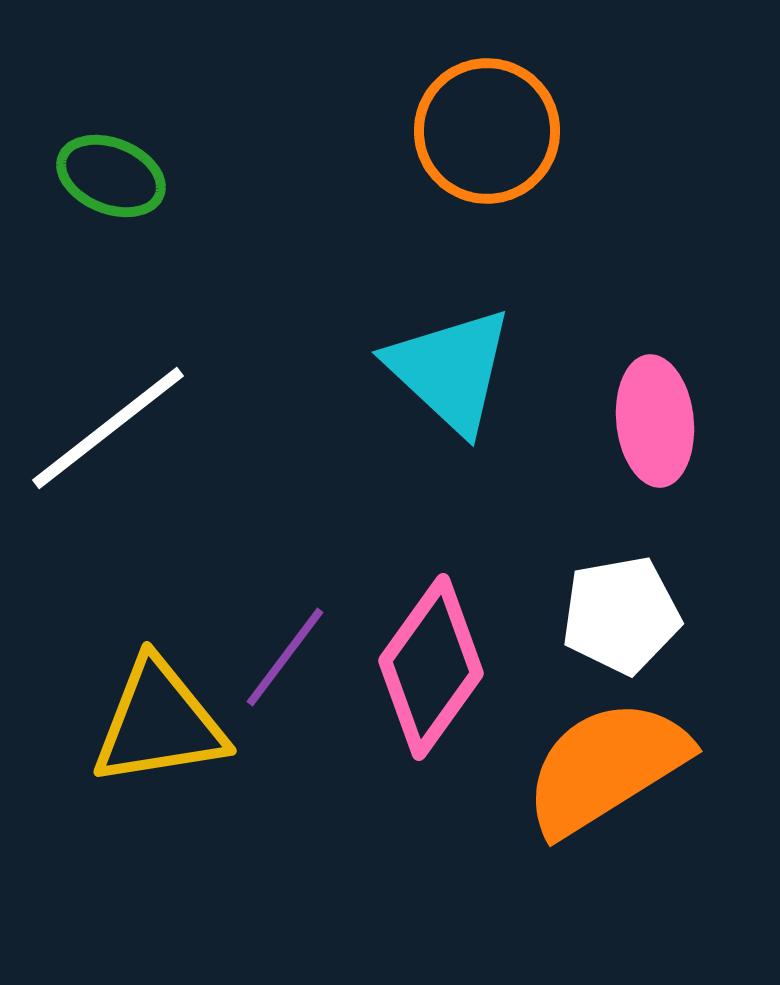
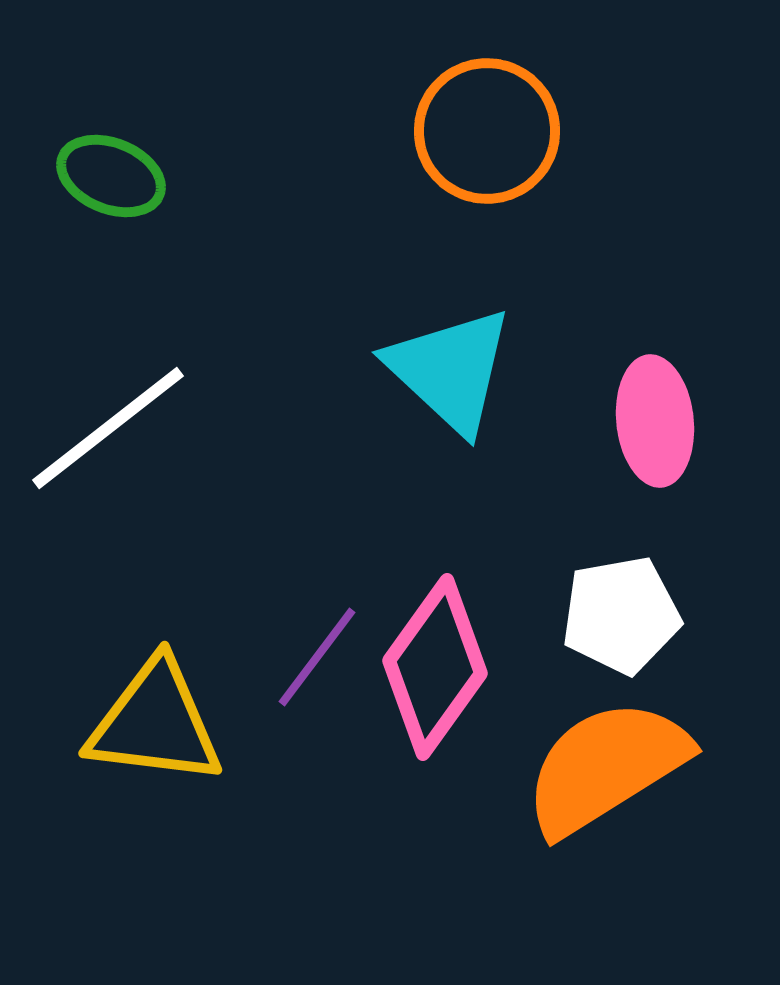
purple line: moved 32 px right
pink diamond: moved 4 px right
yellow triangle: moved 4 px left; rotated 16 degrees clockwise
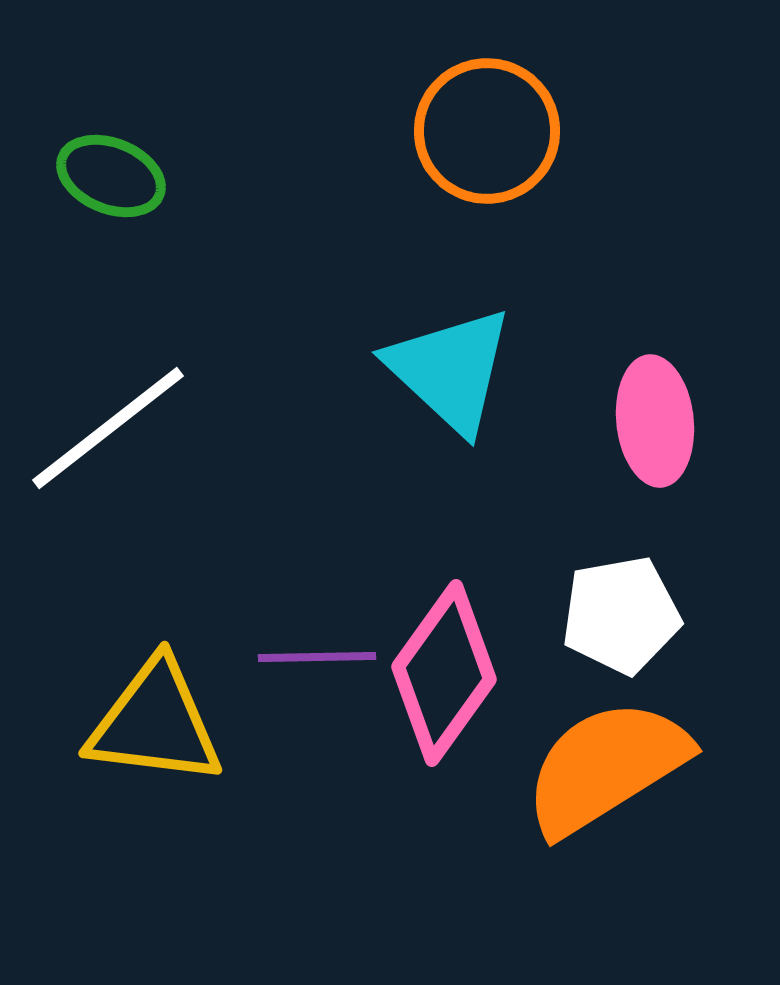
purple line: rotated 52 degrees clockwise
pink diamond: moved 9 px right, 6 px down
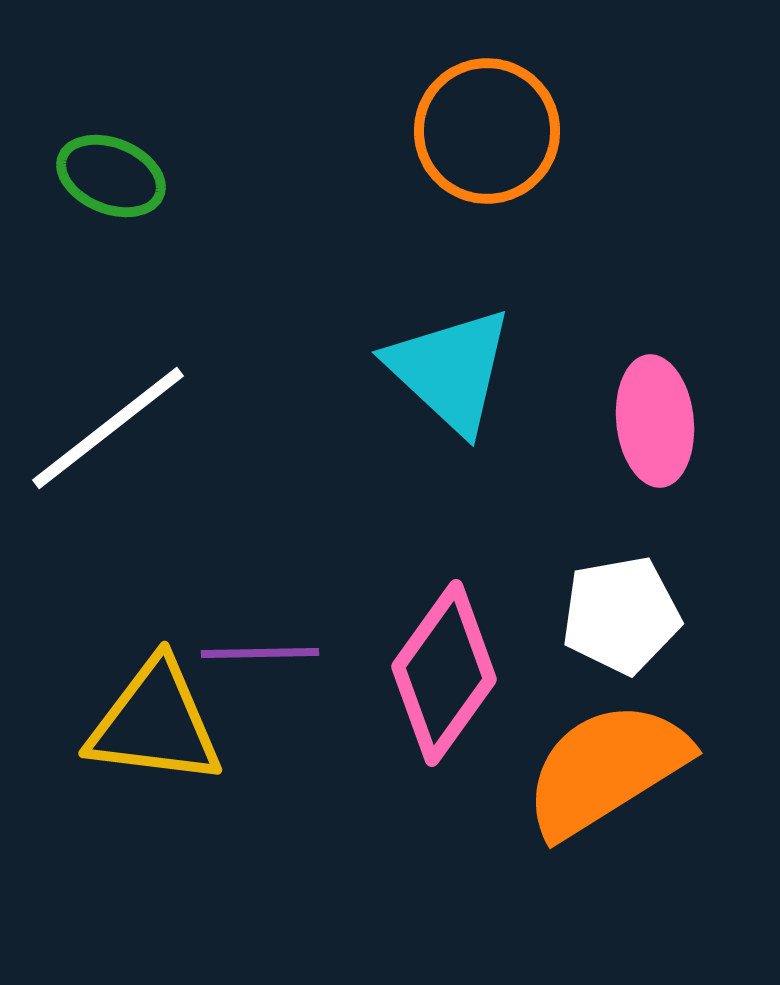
purple line: moved 57 px left, 4 px up
orange semicircle: moved 2 px down
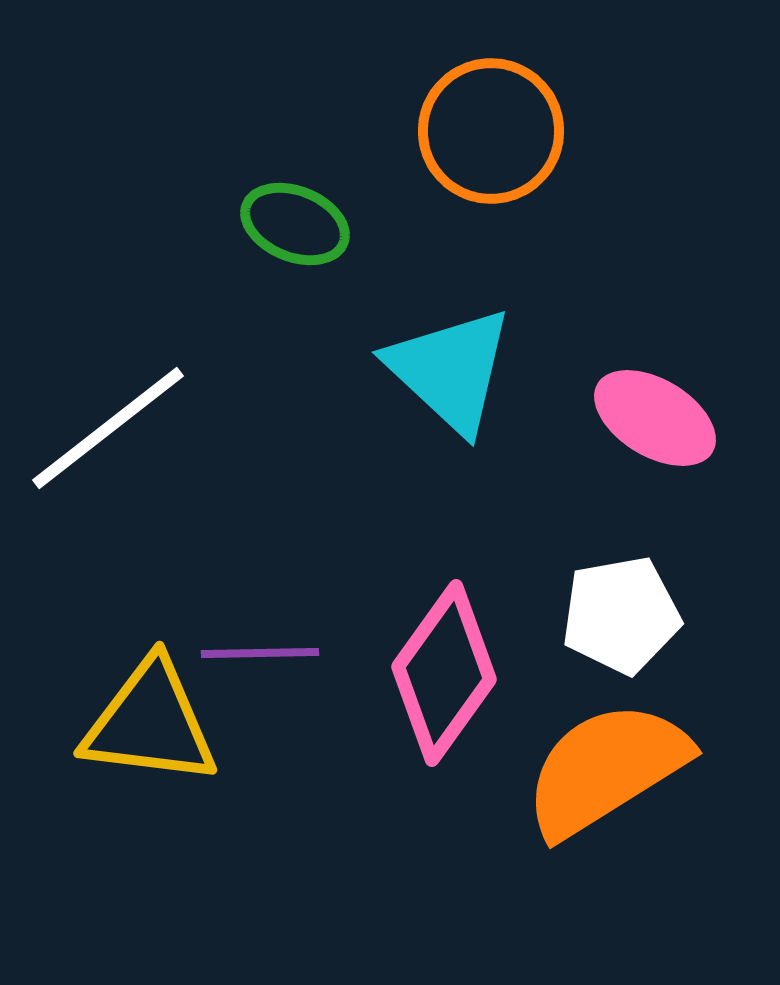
orange circle: moved 4 px right
green ellipse: moved 184 px right, 48 px down
pink ellipse: moved 3 px up; rotated 53 degrees counterclockwise
yellow triangle: moved 5 px left
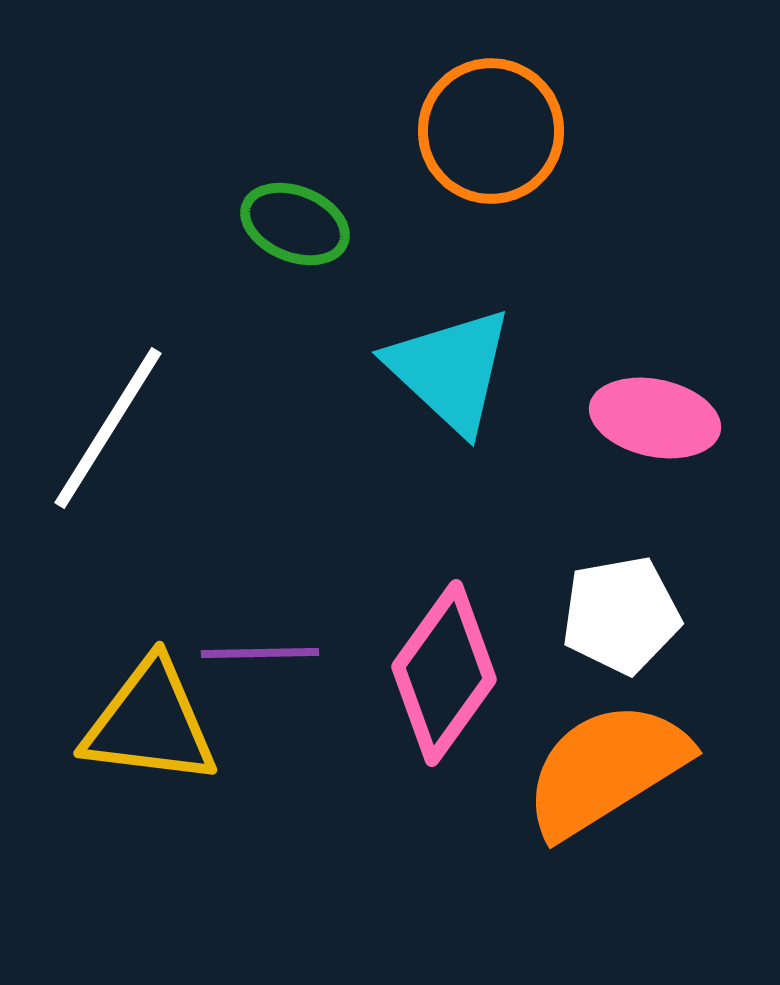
pink ellipse: rotated 19 degrees counterclockwise
white line: rotated 20 degrees counterclockwise
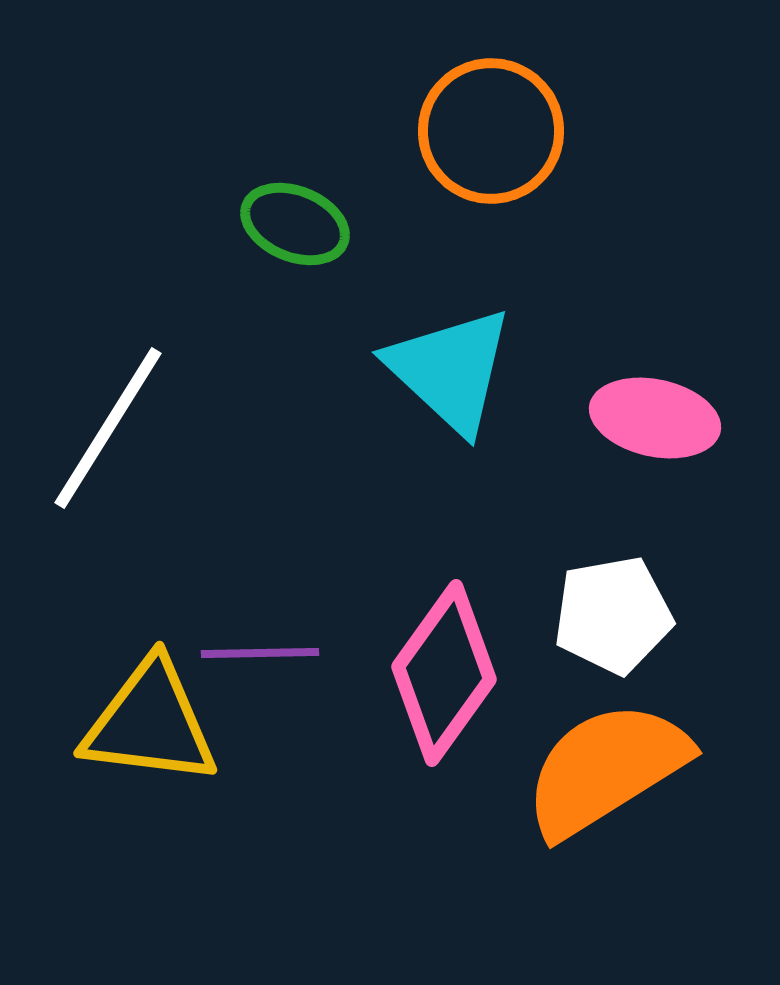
white pentagon: moved 8 px left
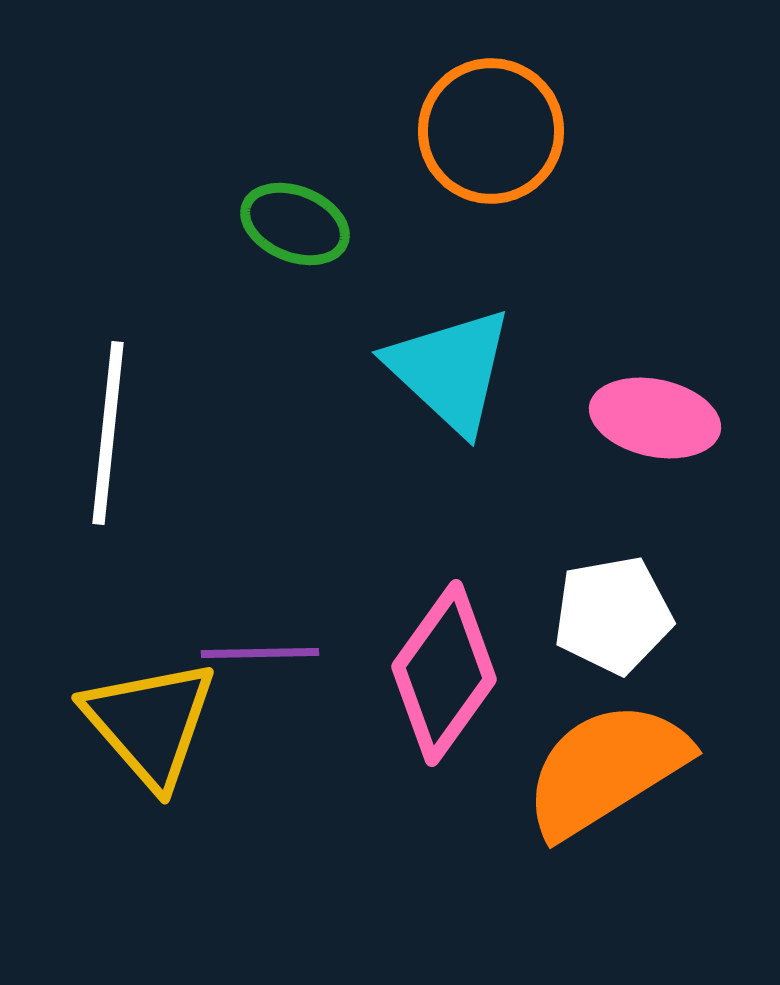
white line: moved 5 px down; rotated 26 degrees counterclockwise
yellow triangle: rotated 42 degrees clockwise
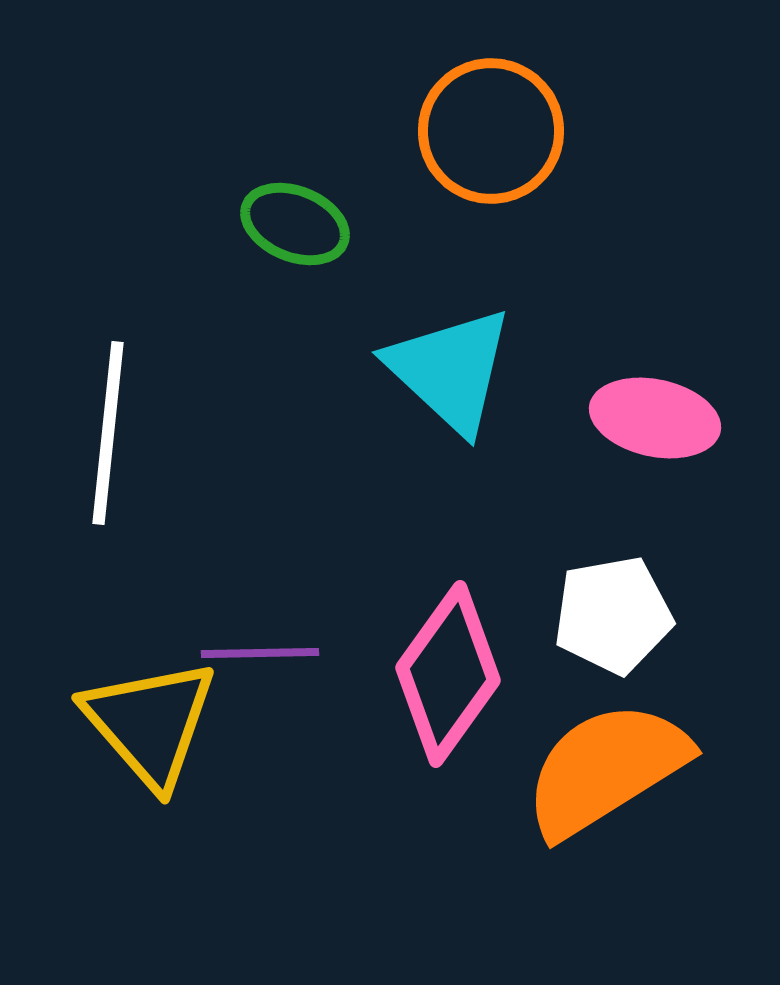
pink diamond: moved 4 px right, 1 px down
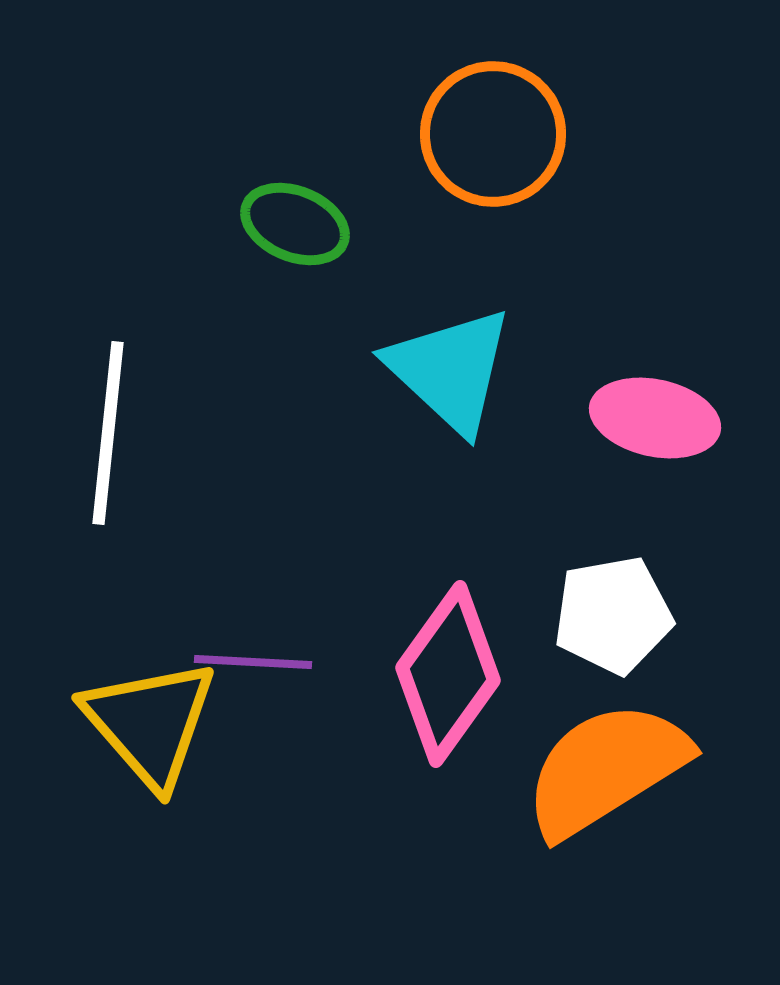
orange circle: moved 2 px right, 3 px down
purple line: moved 7 px left, 9 px down; rotated 4 degrees clockwise
